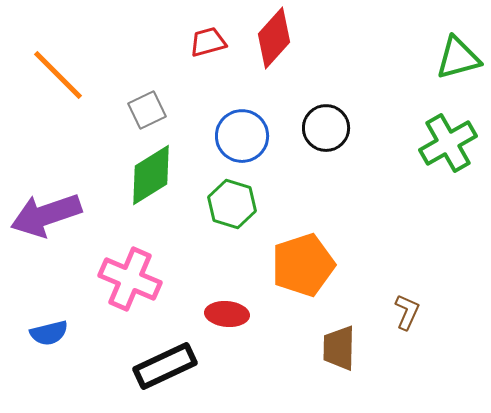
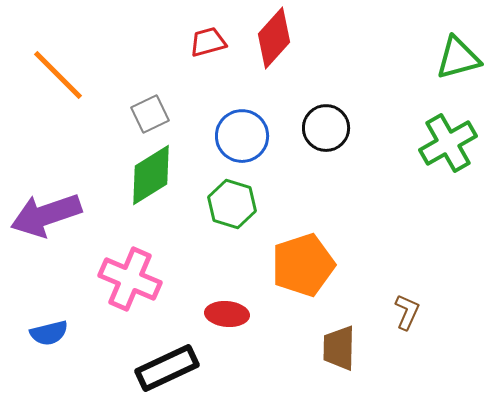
gray square: moved 3 px right, 4 px down
black rectangle: moved 2 px right, 2 px down
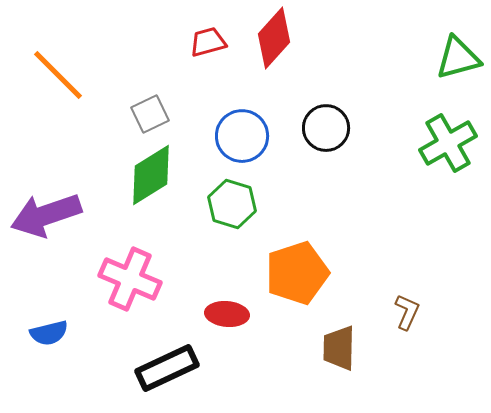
orange pentagon: moved 6 px left, 8 px down
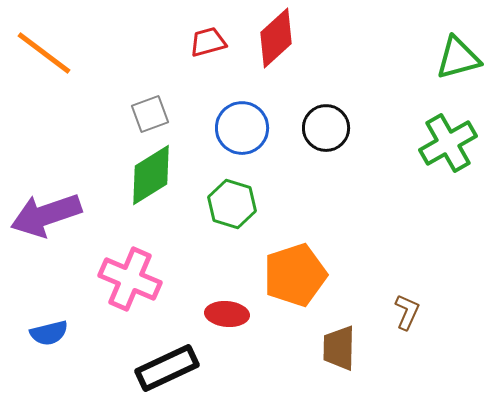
red diamond: moved 2 px right; rotated 6 degrees clockwise
orange line: moved 14 px left, 22 px up; rotated 8 degrees counterclockwise
gray square: rotated 6 degrees clockwise
blue circle: moved 8 px up
orange pentagon: moved 2 px left, 2 px down
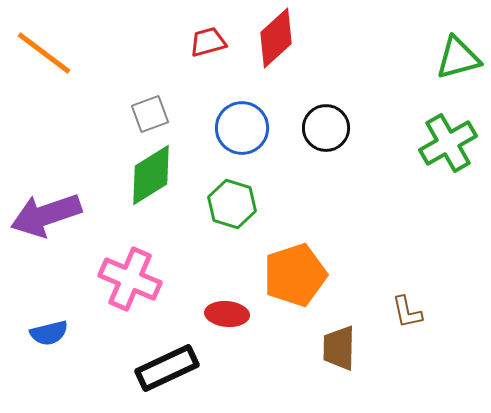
brown L-shape: rotated 144 degrees clockwise
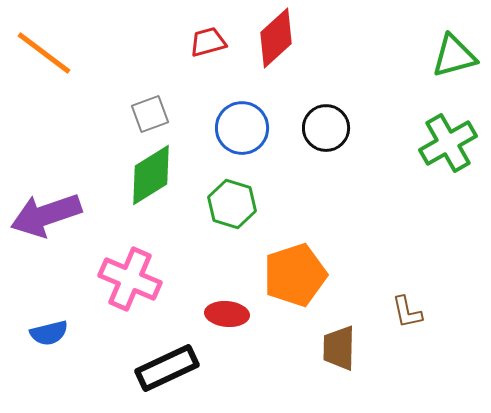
green triangle: moved 4 px left, 2 px up
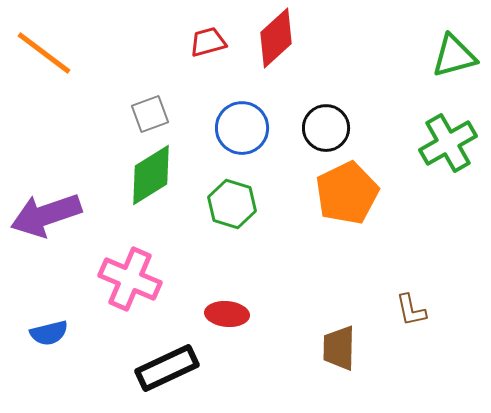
orange pentagon: moved 52 px right, 82 px up; rotated 8 degrees counterclockwise
brown L-shape: moved 4 px right, 2 px up
